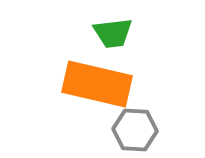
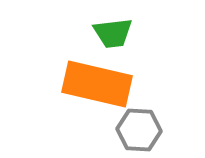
gray hexagon: moved 4 px right
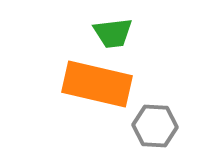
gray hexagon: moved 16 px right, 4 px up
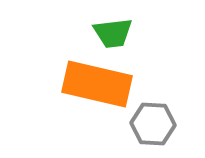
gray hexagon: moved 2 px left, 2 px up
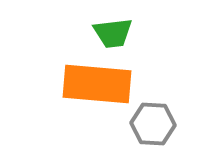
orange rectangle: rotated 8 degrees counterclockwise
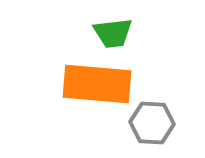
gray hexagon: moved 1 px left, 1 px up
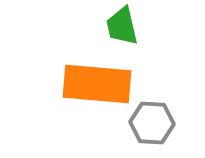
green trapezoid: moved 9 px right, 7 px up; rotated 84 degrees clockwise
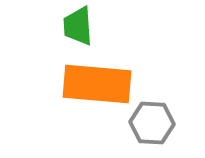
green trapezoid: moved 44 px left; rotated 9 degrees clockwise
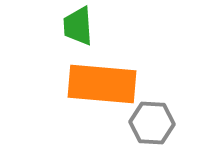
orange rectangle: moved 5 px right
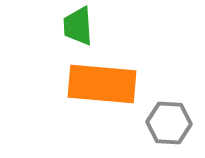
gray hexagon: moved 17 px right
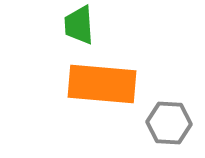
green trapezoid: moved 1 px right, 1 px up
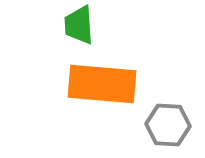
gray hexagon: moved 1 px left, 2 px down
